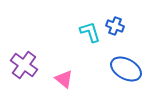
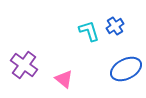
blue cross: rotated 36 degrees clockwise
cyan L-shape: moved 1 px left, 1 px up
blue ellipse: rotated 56 degrees counterclockwise
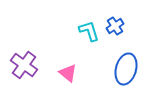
blue ellipse: rotated 48 degrees counterclockwise
pink triangle: moved 4 px right, 6 px up
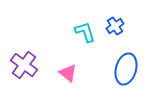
cyan L-shape: moved 4 px left, 1 px down
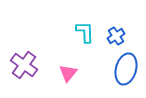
blue cross: moved 1 px right, 10 px down
cyan L-shape: rotated 15 degrees clockwise
pink triangle: rotated 30 degrees clockwise
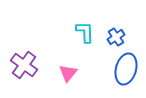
blue cross: moved 1 px down
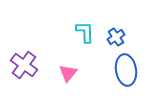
blue ellipse: moved 1 px down; rotated 24 degrees counterclockwise
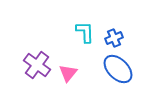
blue cross: moved 2 px left, 1 px down; rotated 12 degrees clockwise
purple cross: moved 13 px right
blue ellipse: moved 8 px left, 1 px up; rotated 36 degrees counterclockwise
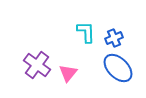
cyan L-shape: moved 1 px right
blue ellipse: moved 1 px up
